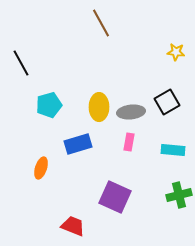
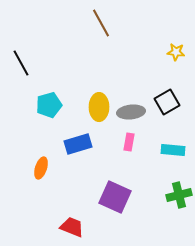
red trapezoid: moved 1 px left, 1 px down
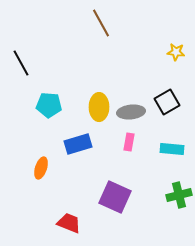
cyan pentagon: rotated 20 degrees clockwise
cyan rectangle: moved 1 px left, 1 px up
red trapezoid: moved 3 px left, 4 px up
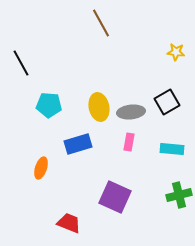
yellow ellipse: rotated 12 degrees counterclockwise
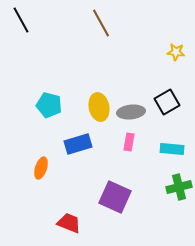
black line: moved 43 px up
cyan pentagon: rotated 10 degrees clockwise
green cross: moved 8 px up
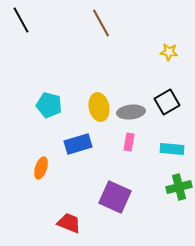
yellow star: moved 7 px left
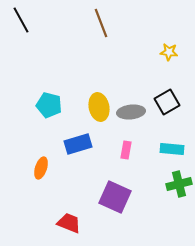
brown line: rotated 8 degrees clockwise
pink rectangle: moved 3 px left, 8 px down
green cross: moved 3 px up
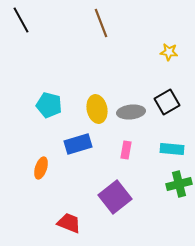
yellow ellipse: moved 2 px left, 2 px down
purple square: rotated 28 degrees clockwise
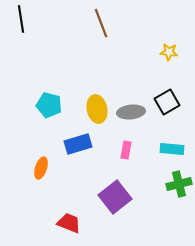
black line: moved 1 px up; rotated 20 degrees clockwise
